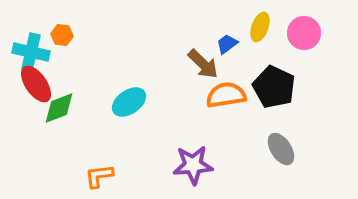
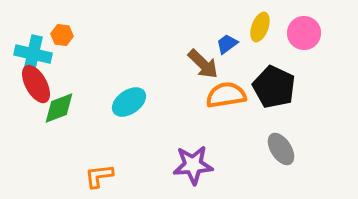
cyan cross: moved 2 px right, 2 px down
red ellipse: rotated 6 degrees clockwise
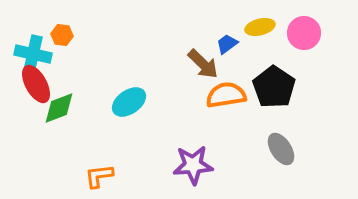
yellow ellipse: rotated 56 degrees clockwise
black pentagon: rotated 9 degrees clockwise
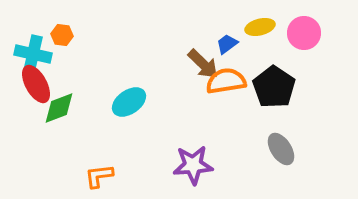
orange semicircle: moved 14 px up
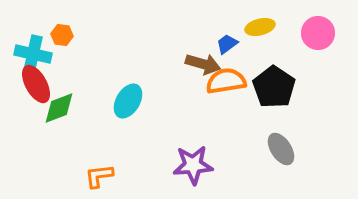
pink circle: moved 14 px right
brown arrow: rotated 28 degrees counterclockwise
cyan ellipse: moved 1 px left, 1 px up; rotated 24 degrees counterclockwise
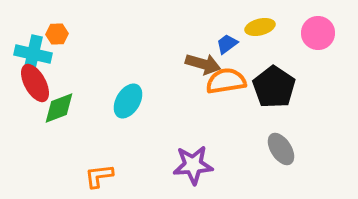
orange hexagon: moved 5 px left, 1 px up; rotated 10 degrees counterclockwise
red ellipse: moved 1 px left, 1 px up
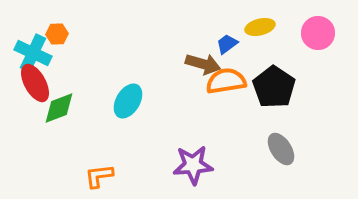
cyan cross: moved 1 px up; rotated 12 degrees clockwise
